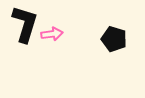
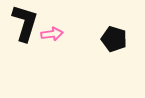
black L-shape: moved 1 px up
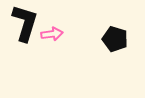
black pentagon: moved 1 px right
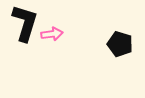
black pentagon: moved 5 px right, 5 px down
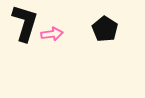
black pentagon: moved 15 px left, 15 px up; rotated 15 degrees clockwise
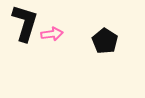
black pentagon: moved 12 px down
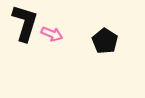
pink arrow: rotated 30 degrees clockwise
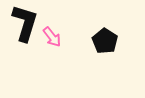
pink arrow: moved 3 px down; rotated 30 degrees clockwise
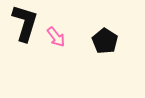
pink arrow: moved 4 px right
